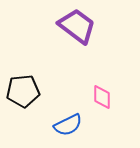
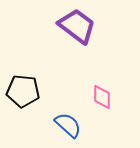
black pentagon: rotated 12 degrees clockwise
blue semicircle: rotated 112 degrees counterclockwise
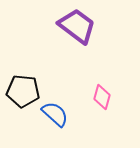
pink diamond: rotated 15 degrees clockwise
blue semicircle: moved 13 px left, 11 px up
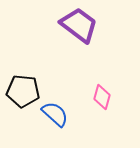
purple trapezoid: moved 2 px right, 1 px up
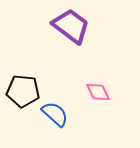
purple trapezoid: moved 8 px left, 1 px down
pink diamond: moved 4 px left, 5 px up; rotated 40 degrees counterclockwise
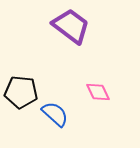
black pentagon: moved 2 px left, 1 px down
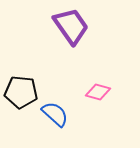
purple trapezoid: rotated 18 degrees clockwise
pink diamond: rotated 50 degrees counterclockwise
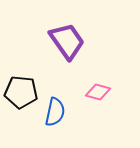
purple trapezoid: moved 4 px left, 15 px down
blue semicircle: moved 2 px up; rotated 60 degrees clockwise
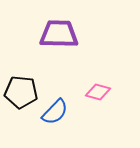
purple trapezoid: moved 8 px left, 7 px up; rotated 54 degrees counterclockwise
blue semicircle: rotated 32 degrees clockwise
